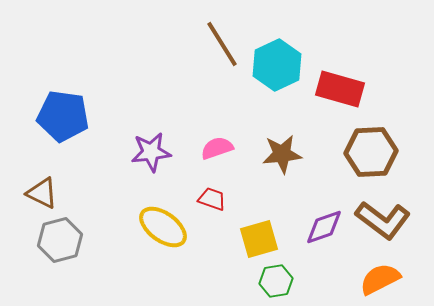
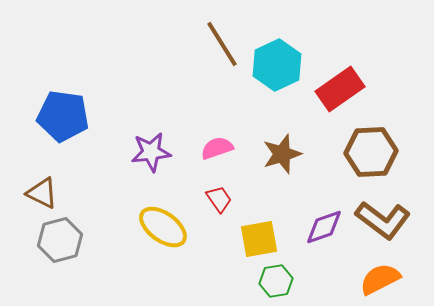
red rectangle: rotated 51 degrees counterclockwise
brown star: rotated 12 degrees counterclockwise
red trapezoid: moved 7 px right; rotated 36 degrees clockwise
yellow square: rotated 6 degrees clockwise
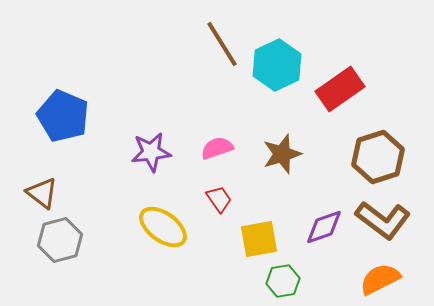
blue pentagon: rotated 15 degrees clockwise
brown hexagon: moved 7 px right, 5 px down; rotated 15 degrees counterclockwise
brown triangle: rotated 12 degrees clockwise
green hexagon: moved 7 px right
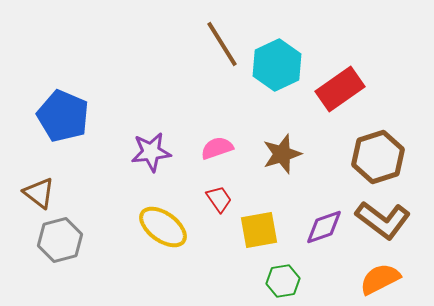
brown triangle: moved 3 px left
yellow square: moved 9 px up
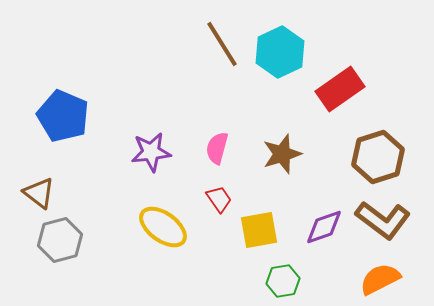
cyan hexagon: moved 3 px right, 13 px up
pink semicircle: rotated 56 degrees counterclockwise
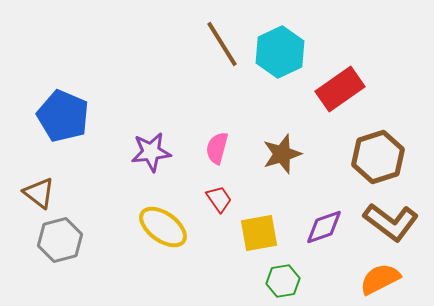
brown L-shape: moved 8 px right, 2 px down
yellow square: moved 3 px down
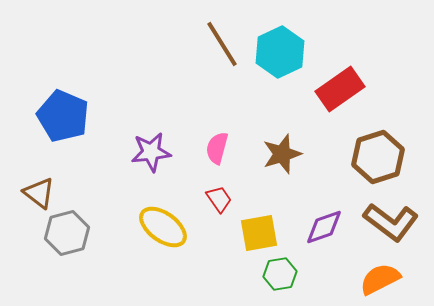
gray hexagon: moved 7 px right, 7 px up
green hexagon: moved 3 px left, 7 px up
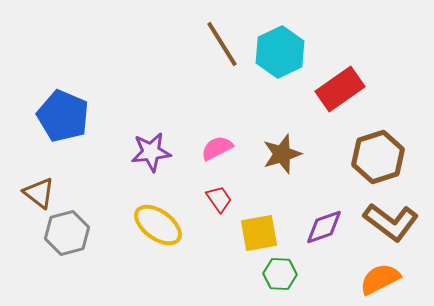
pink semicircle: rotated 48 degrees clockwise
yellow ellipse: moved 5 px left, 2 px up
green hexagon: rotated 12 degrees clockwise
